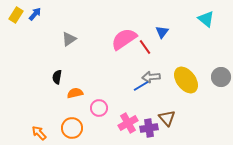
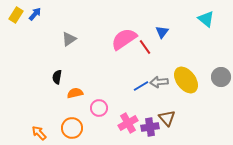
gray arrow: moved 8 px right, 5 px down
purple cross: moved 1 px right, 1 px up
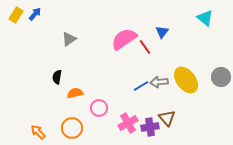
cyan triangle: moved 1 px left, 1 px up
orange arrow: moved 1 px left, 1 px up
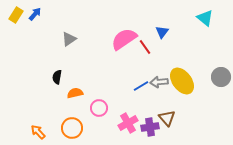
yellow ellipse: moved 4 px left, 1 px down
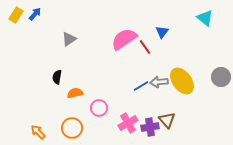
brown triangle: moved 2 px down
